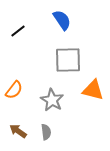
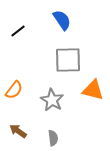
gray semicircle: moved 7 px right, 6 px down
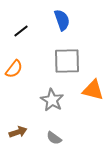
blue semicircle: rotated 15 degrees clockwise
black line: moved 3 px right
gray square: moved 1 px left, 1 px down
orange semicircle: moved 21 px up
brown arrow: moved 1 px down; rotated 126 degrees clockwise
gray semicircle: moved 1 px right; rotated 133 degrees clockwise
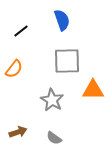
orange triangle: rotated 15 degrees counterclockwise
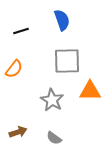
black line: rotated 21 degrees clockwise
orange triangle: moved 3 px left, 1 px down
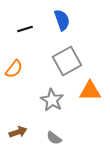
black line: moved 4 px right, 2 px up
gray square: rotated 28 degrees counterclockwise
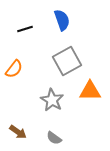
brown arrow: rotated 54 degrees clockwise
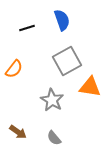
black line: moved 2 px right, 1 px up
orange triangle: moved 4 px up; rotated 10 degrees clockwise
gray semicircle: rotated 14 degrees clockwise
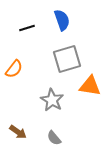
gray square: moved 2 px up; rotated 12 degrees clockwise
orange triangle: moved 1 px up
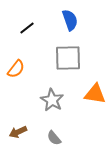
blue semicircle: moved 8 px right
black line: rotated 21 degrees counterclockwise
gray square: moved 1 px right, 1 px up; rotated 16 degrees clockwise
orange semicircle: moved 2 px right
orange triangle: moved 5 px right, 8 px down
brown arrow: rotated 120 degrees clockwise
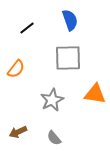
gray star: rotated 15 degrees clockwise
